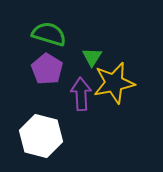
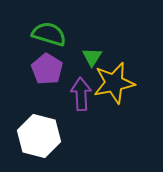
white hexagon: moved 2 px left
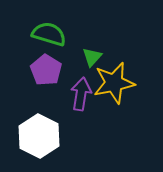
green triangle: rotated 10 degrees clockwise
purple pentagon: moved 1 px left, 1 px down
purple arrow: rotated 12 degrees clockwise
white hexagon: rotated 12 degrees clockwise
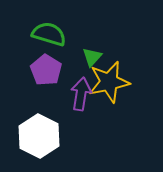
yellow star: moved 5 px left, 1 px up
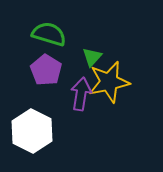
white hexagon: moved 7 px left, 5 px up
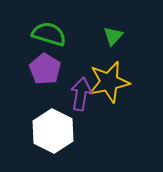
green triangle: moved 21 px right, 21 px up
purple pentagon: moved 1 px left, 1 px up
white hexagon: moved 21 px right
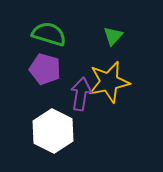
purple pentagon: rotated 16 degrees counterclockwise
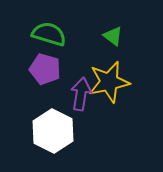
green triangle: rotated 35 degrees counterclockwise
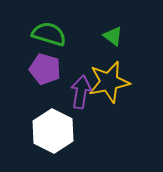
purple arrow: moved 2 px up
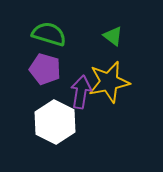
white hexagon: moved 2 px right, 9 px up
